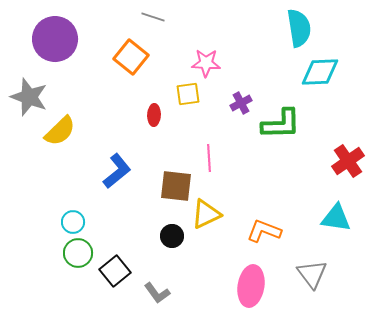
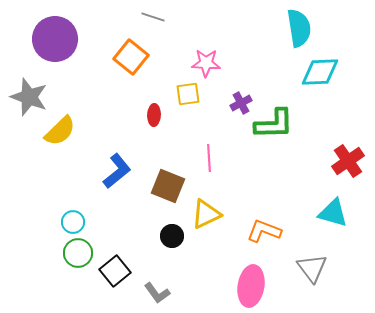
green L-shape: moved 7 px left
brown square: moved 8 px left; rotated 16 degrees clockwise
cyan triangle: moved 3 px left, 5 px up; rotated 8 degrees clockwise
gray triangle: moved 6 px up
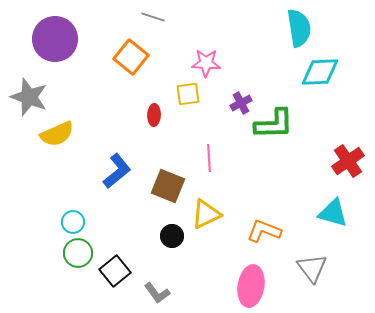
yellow semicircle: moved 3 px left, 3 px down; rotated 20 degrees clockwise
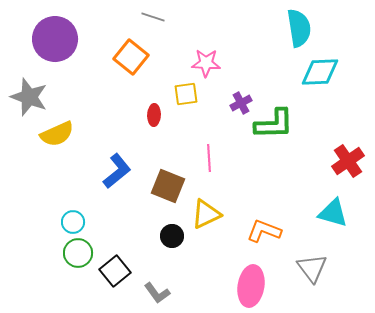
yellow square: moved 2 px left
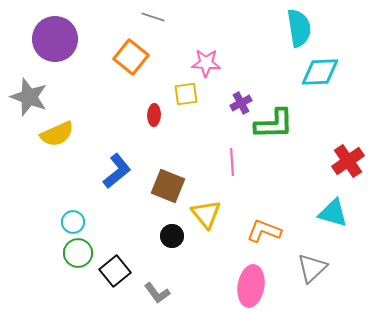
pink line: moved 23 px right, 4 px down
yellow triangle: rotated 44 degrees counterclockwise
gray triangle: rotated 24 degrees clockwise
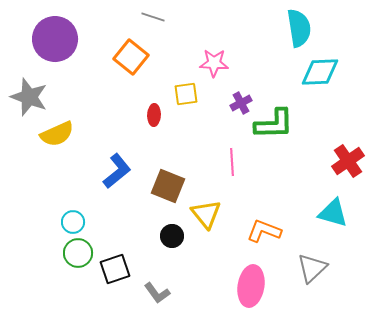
pink star: moved 8 px right
black square: moved 2 px up; rotated 20 degrees clockwise
